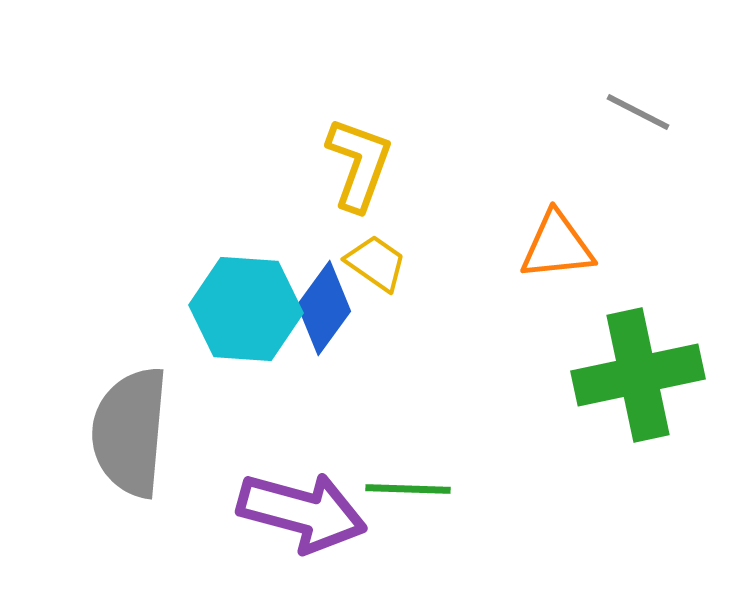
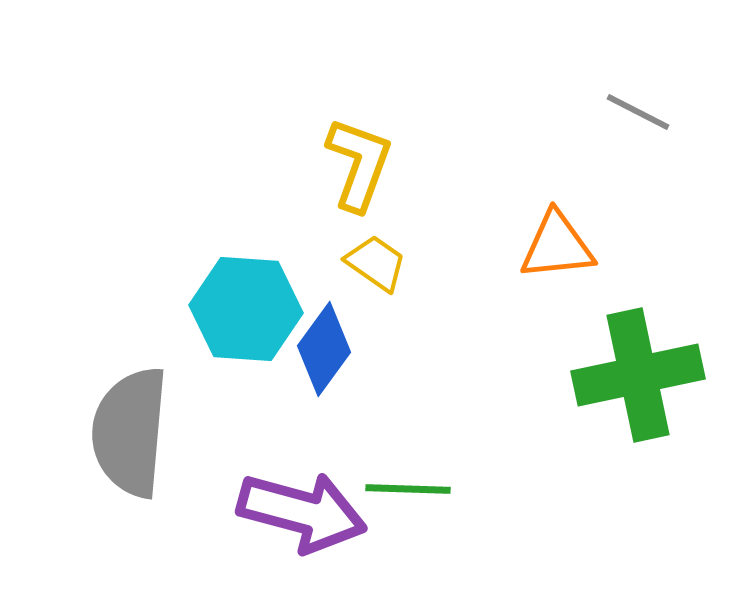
blue diamond: moved 41 px down
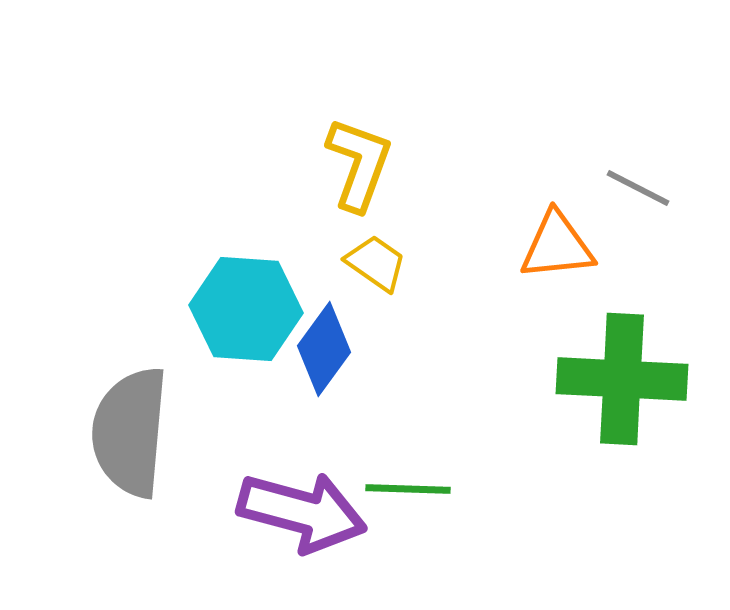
gray line: moved 76 px down
green cross: moved 16 px left, 4 px down; rotated 15 degrees clockwise
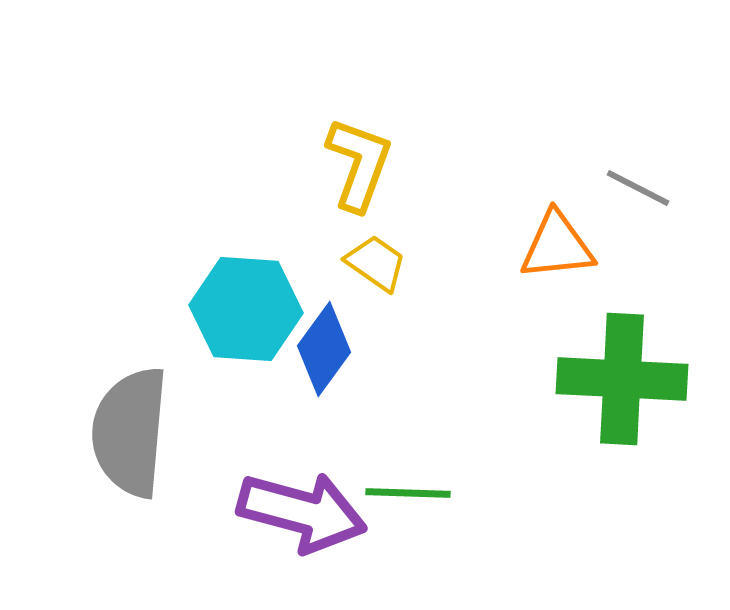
green line: moved 4 px down
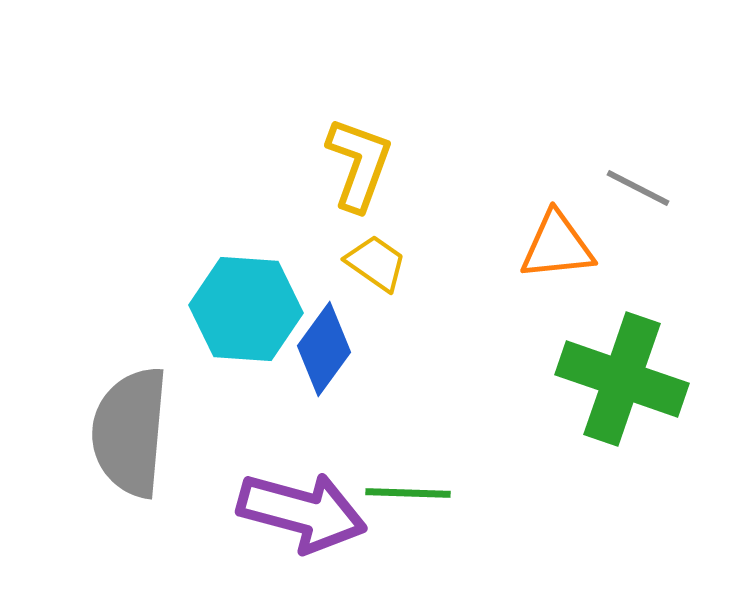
green cross: rotated 16 degrees clockwise
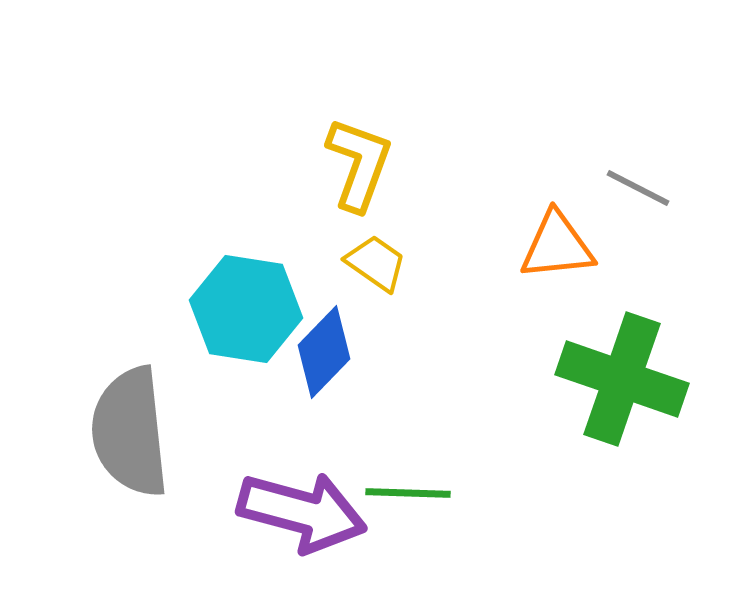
cyan hexagon: rotated 5 degrees clockwise
blue diamond: moved 3 px down; rotated 8 degrees clockwise
gray semicircle: rotated 11 degrees counterclockwise
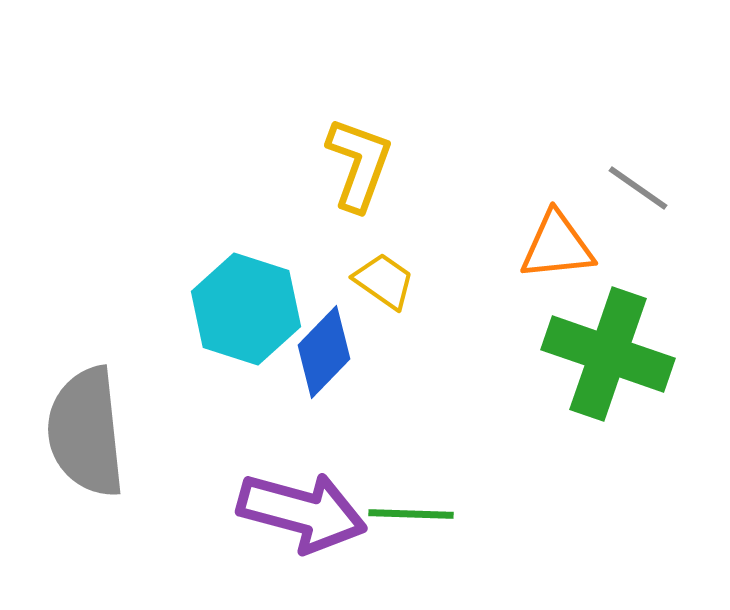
gray line: rotated 8 degrees clockwise
yellow trapezoid: moved 8 px right, 18 px down
cyan hexagon: rotated 9 degrees clockwise
green cross: moved 14 px left, 25 px up
gray semicircle: moved 44 px left
green line: moved 3 px right, 21 px down
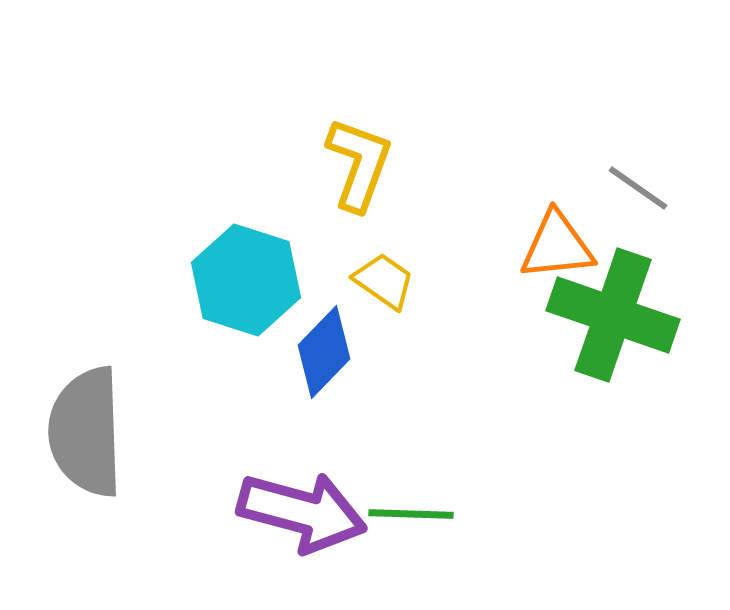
cyan hexagon: moved 29 px up
green cross: moved 5 px right, 39 px up
gray semicircle: rotated 4 degrees clockwise
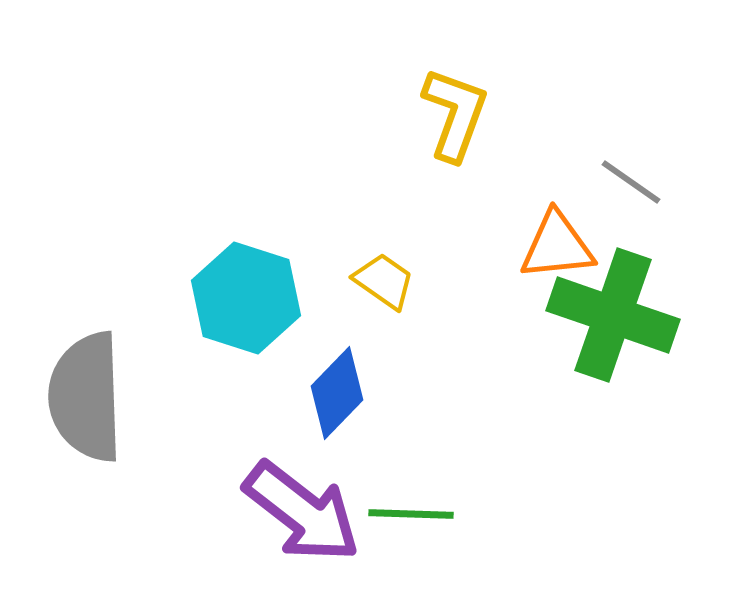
yellow L-shape: moved 96 px right, 50 px up
gray line: moved 7 px left, 6 px up
cyan hexagon: moved 18 px down
blue diamond: moved 13 px right, 41 px down
gray semicircle: moved 35 px up
purple arrow: rotated 23 degrees clockwise
